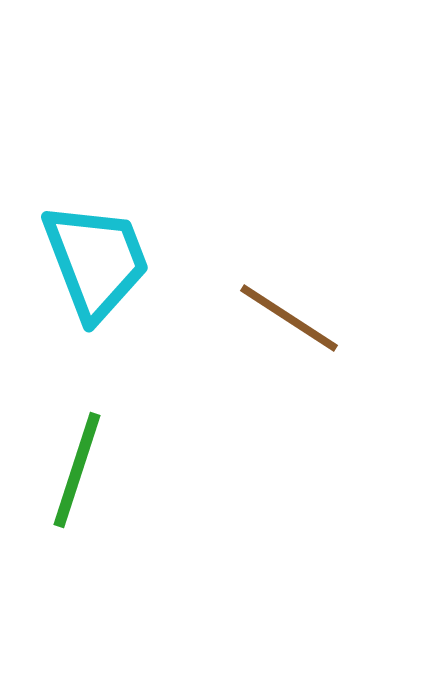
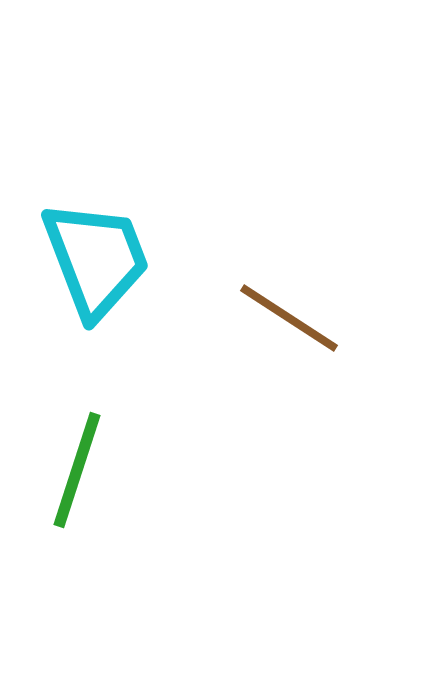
cyan trapezoid: moved 2 px up
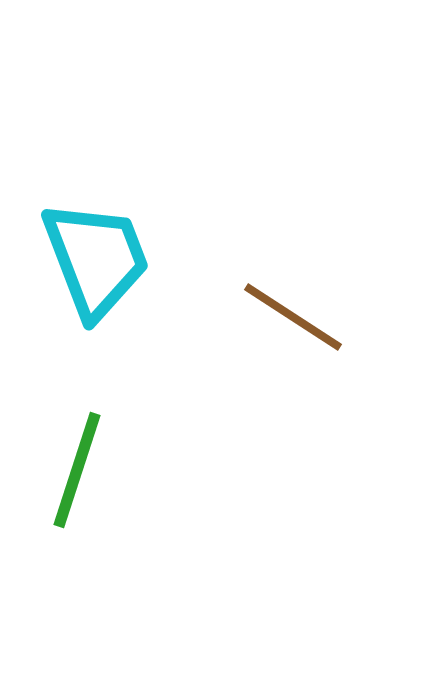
brown line: moved 4 px right, 1 px up
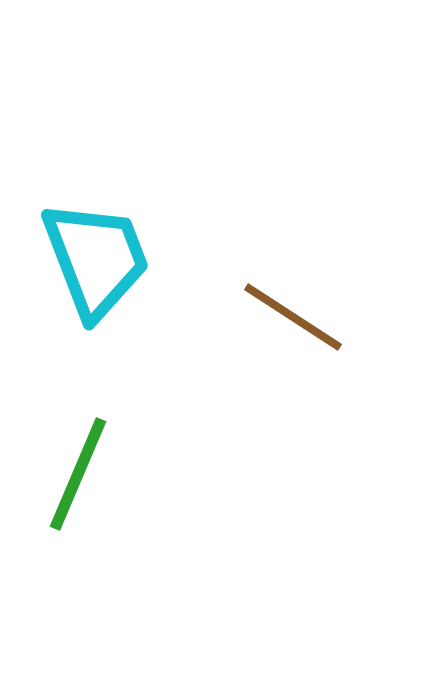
green line: moved 1 px right, 4 px down; rotated 5 degrees clockwise
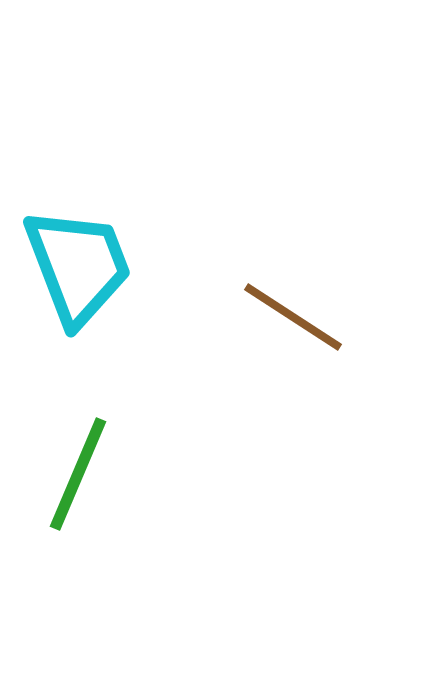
cyan trapezoid: moved 18 px left, 7 px down
